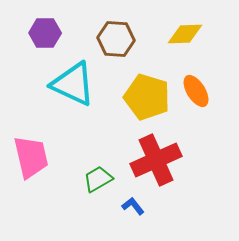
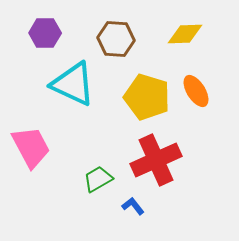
pink trapezoid: moved 10 px up; rotated 15 degrees counterclockwise
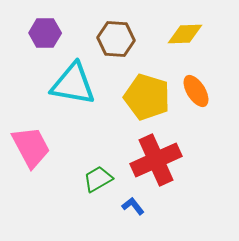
cyan triangle: rotated 15 degrees counterclockwise
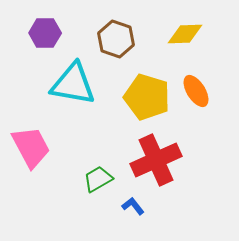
brown hexagon: rotated 15 degrees clockwise
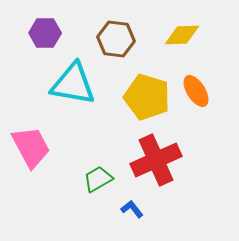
yellow diamond: moved 3 px left, 1 px down
brown hexagon: rotated 12 degrees counterclockwise
blue L-shape: moved 1 px left, 3 px down
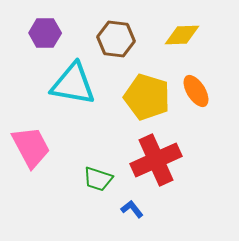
green trapezoid: rotated 132 degrees counterclockwise
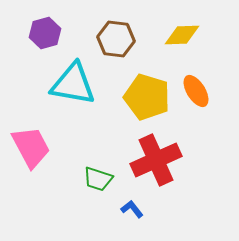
purple hexagon: rotated 16 degrees counterclockwise
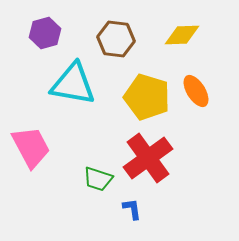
red cross: moved 8 px left, 2 px up; rotated 12 degrees counterclockwise
blue L-shape: rotated 30 degrees clockwise
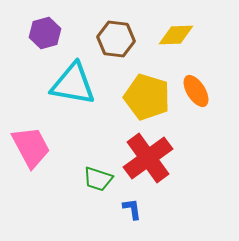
yellow diamond: moved 6 px left
